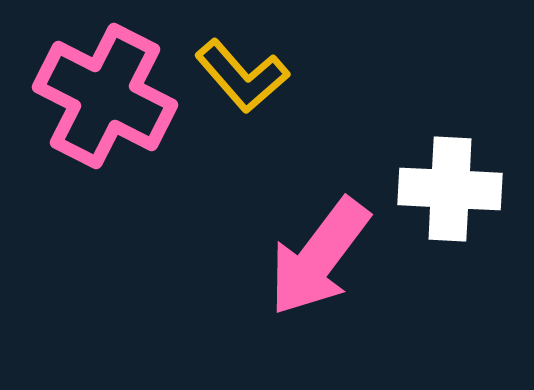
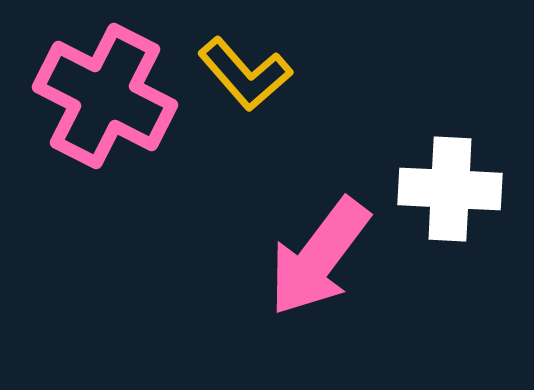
yellow L-shape: moved 3 px right, 2 px up
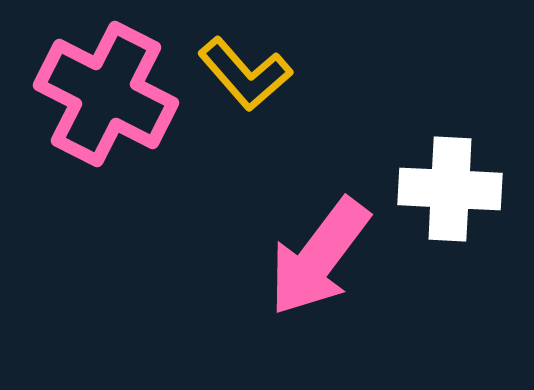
pink cross: moved 1 px right, 2 px up
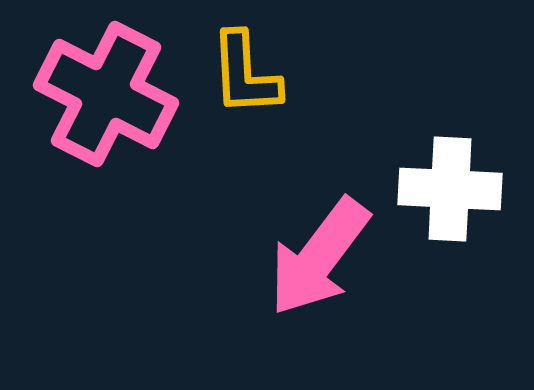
yellow L-shape: rotated 38 degrees clockwise
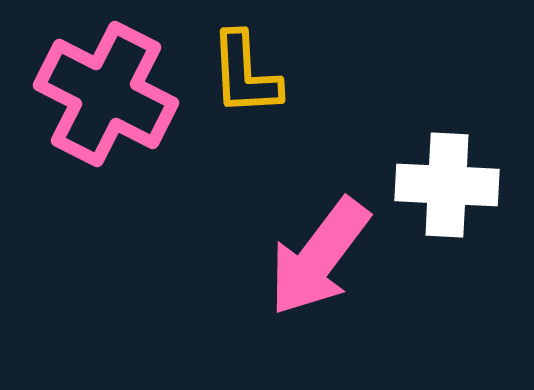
white cross: moved 3 px left, 4 px up
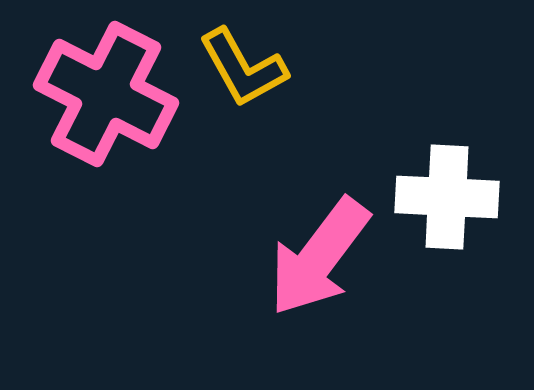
yellow L-shape: moved 2 px left, 6 px up; rotated 26 degrees counterclockwise
white cross: moved 12 px down
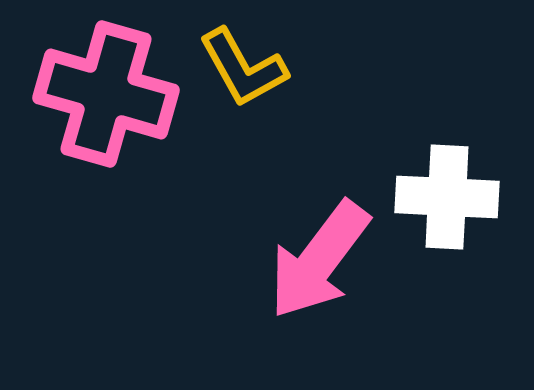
pink cross: rotated 11 degrees counterclockwise
pink arrow: moved 3 px down
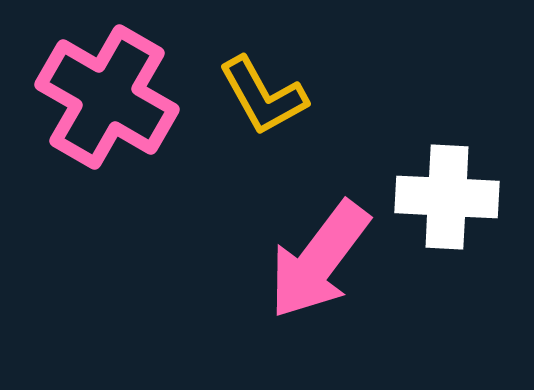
yellow L-shape: moved 20 px right, 28 px down
pink cross: moved 1 px right, 3 px down; rotated 14 degrees clockwise
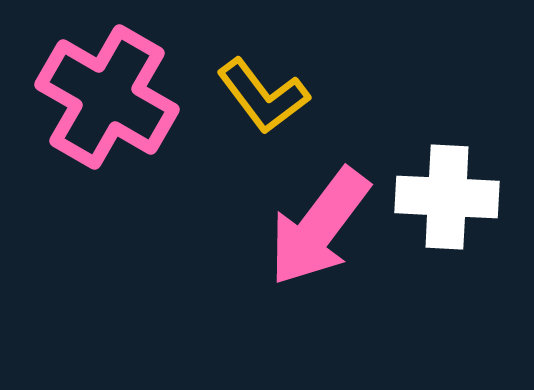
yellow L-shape: rotated 8 degrees counterclockwise
pink arrow: moved 33 px up
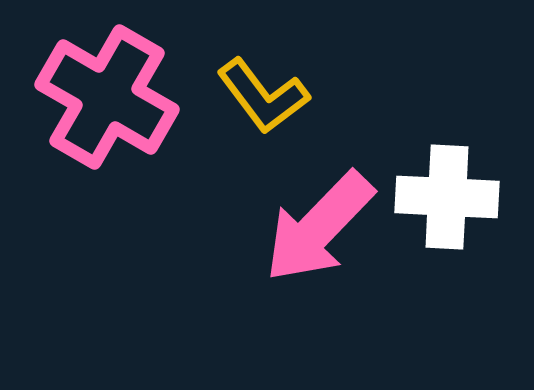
pink arrow: rotated 7 degrees clockwise
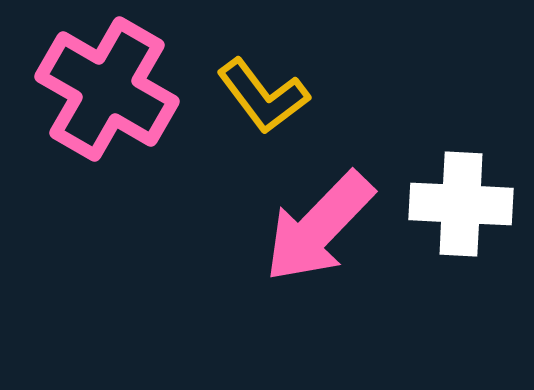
pink cross: moved 8 px up
white cross: moved 14 px right, 7 px down
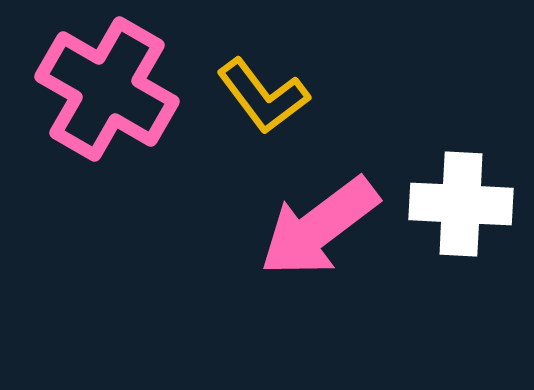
pink arrow: rotated 9 degrees clockwise
